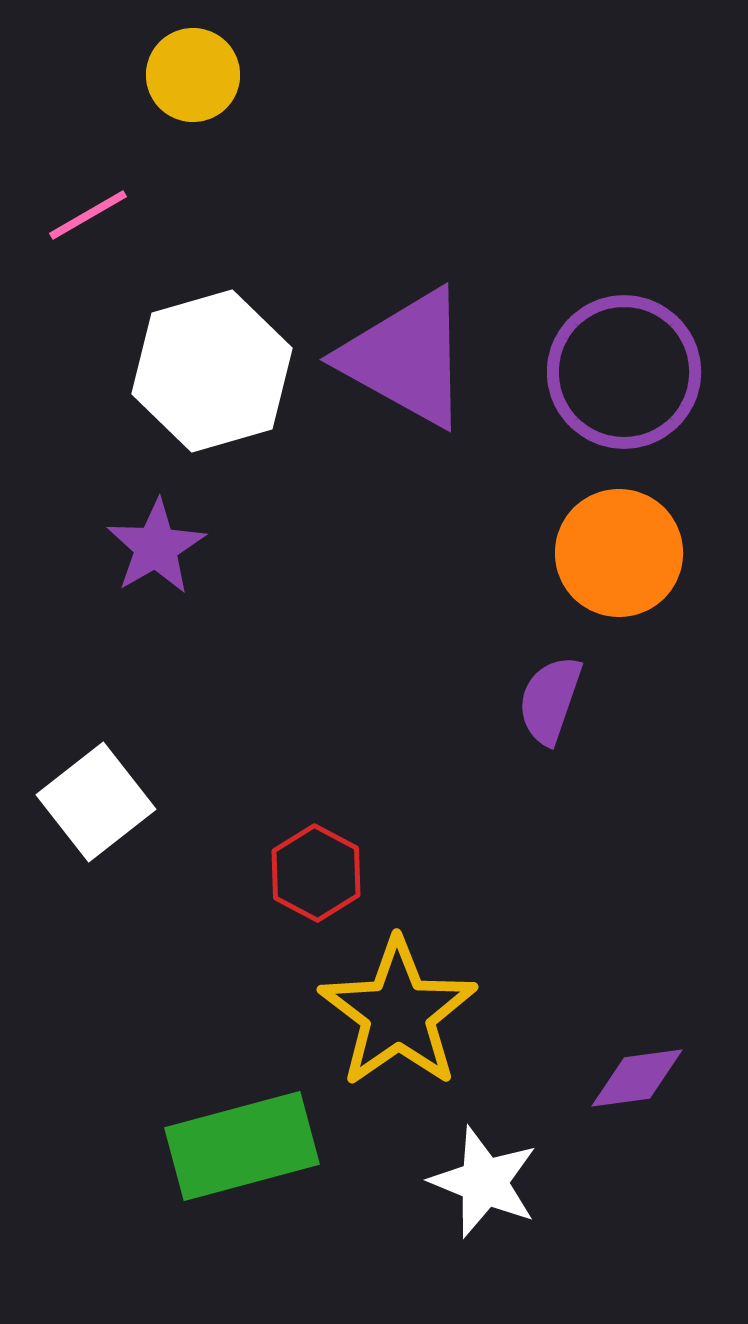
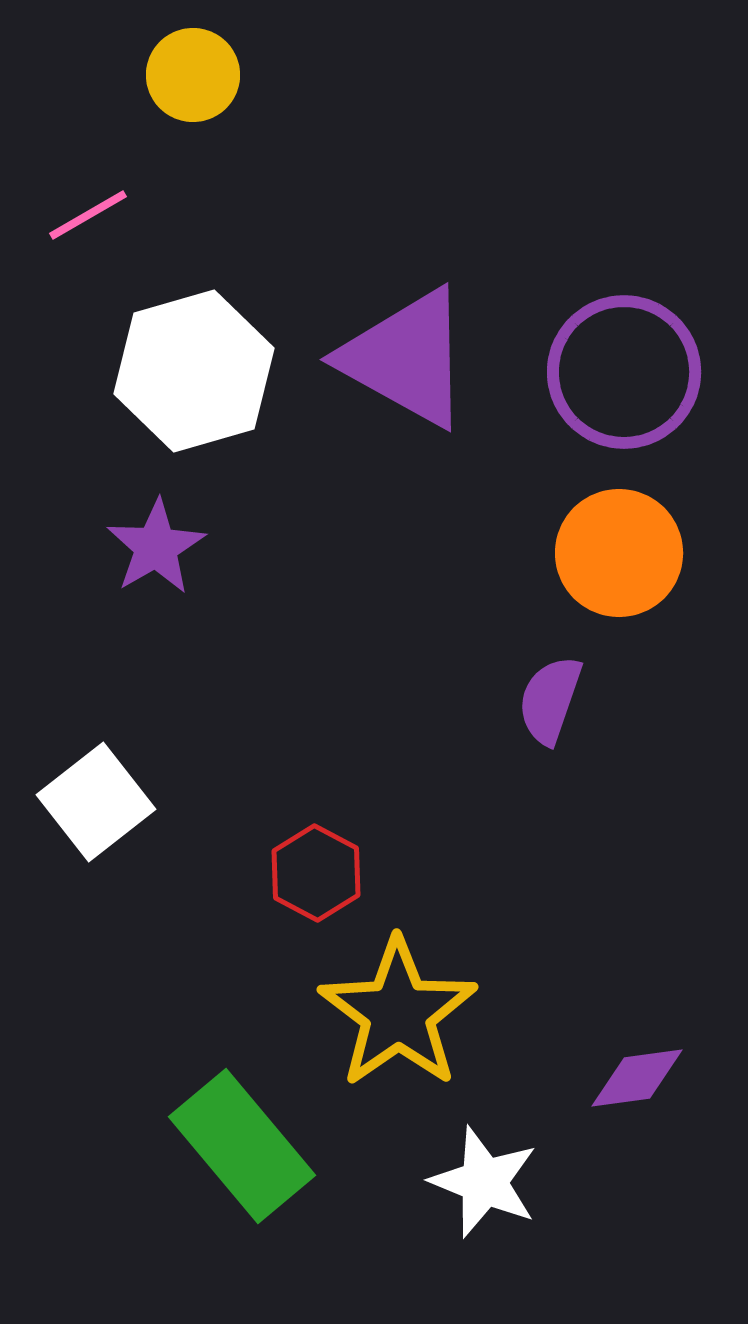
white hexagon: moved 18 px left
green rectangle: rotated 65 degrees clockwise
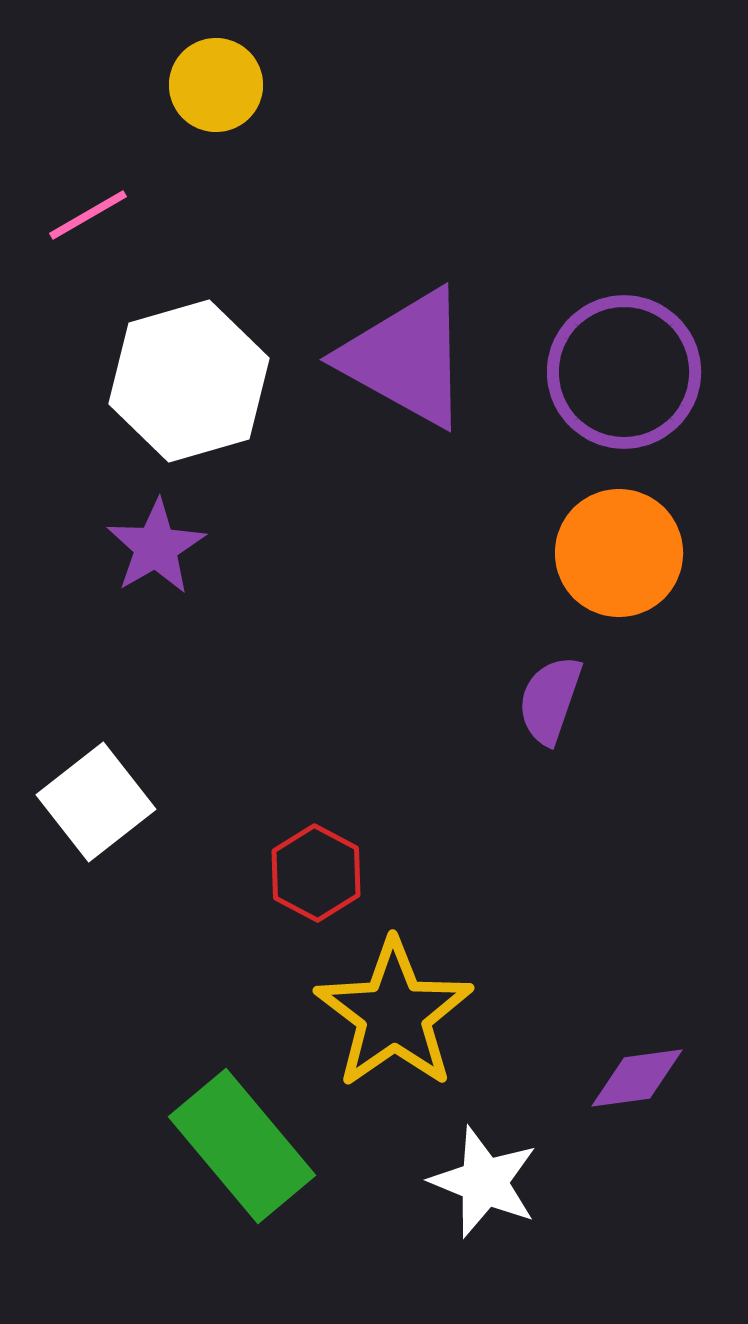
yellow circle: moved 23 px right, 10 px down
white hexagon: moved 5 px left, 10 px down
yellow star: moved 4 px left, 1 px down
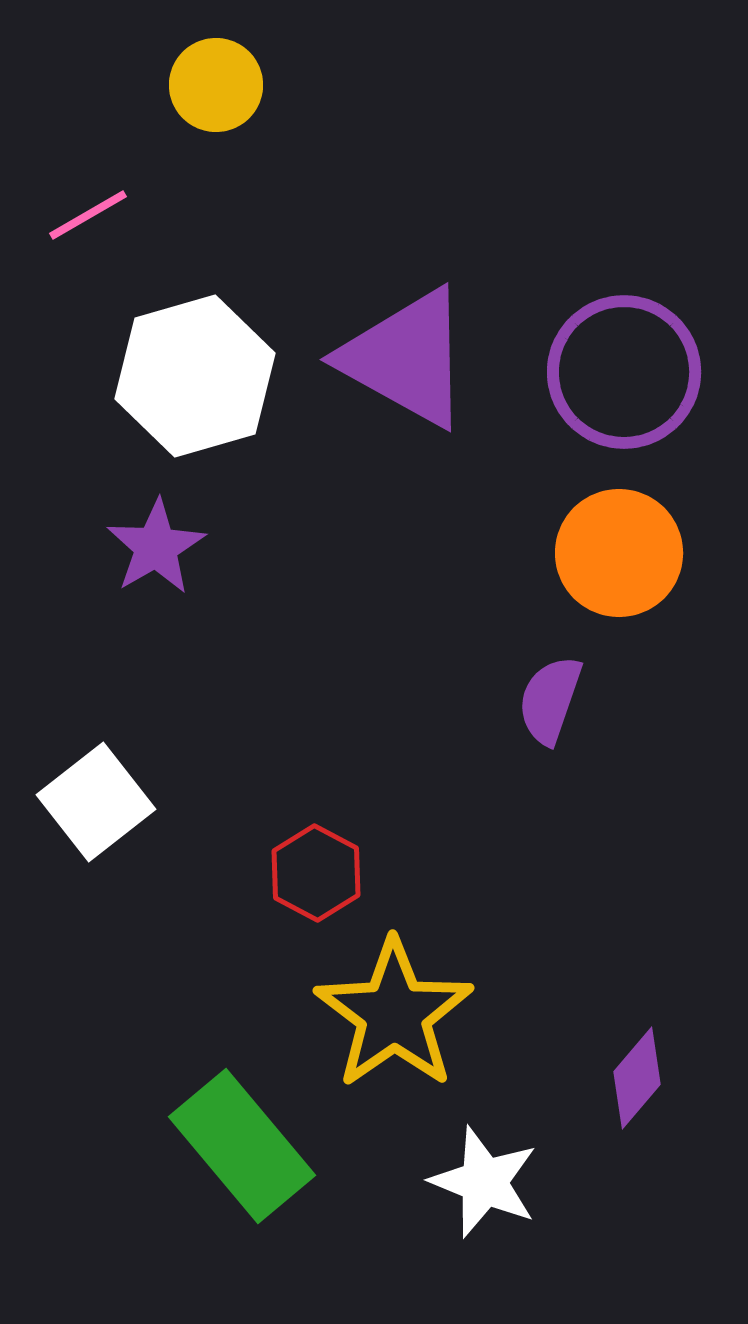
white hexagon: moved 6 px right, 5 px up
purple diamond: rotated 42 degrees counterclockwise
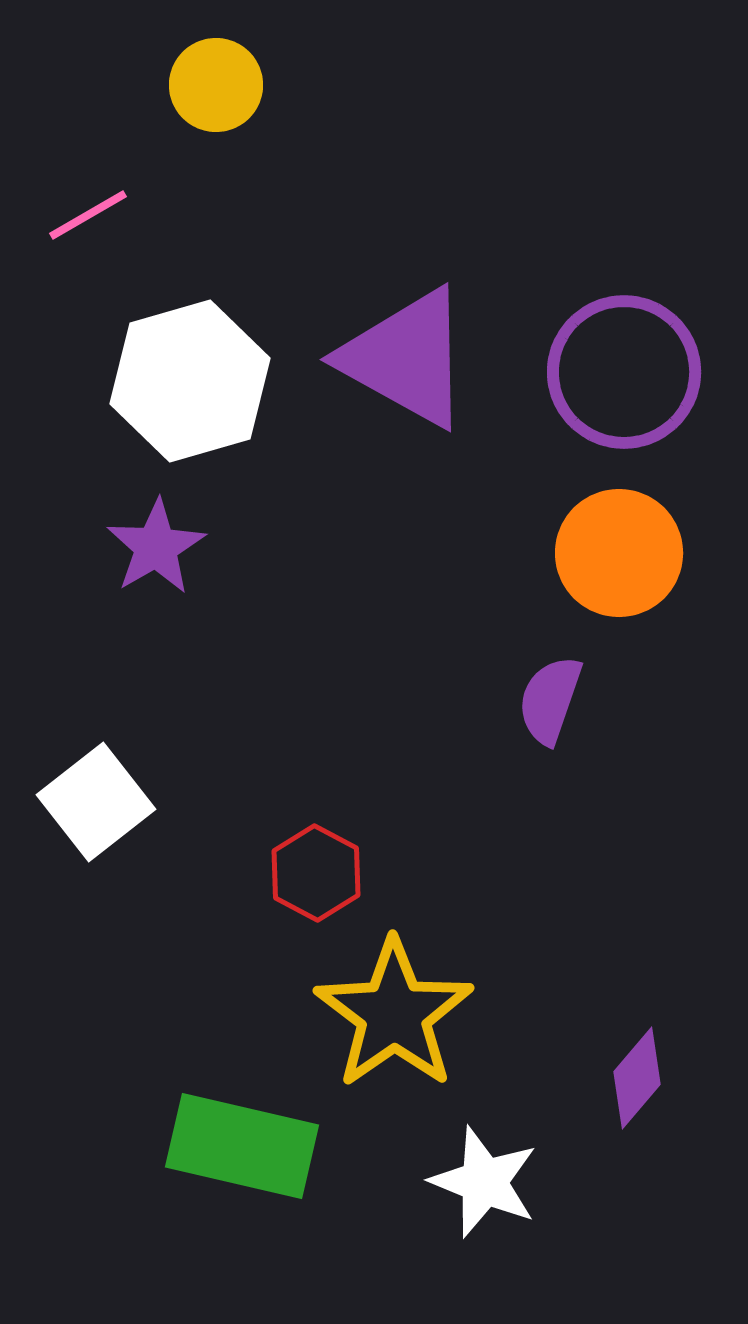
white hexagon: moved 5 px left, 5 px down
green rectangle: rotated 37 degrees counterclockwise
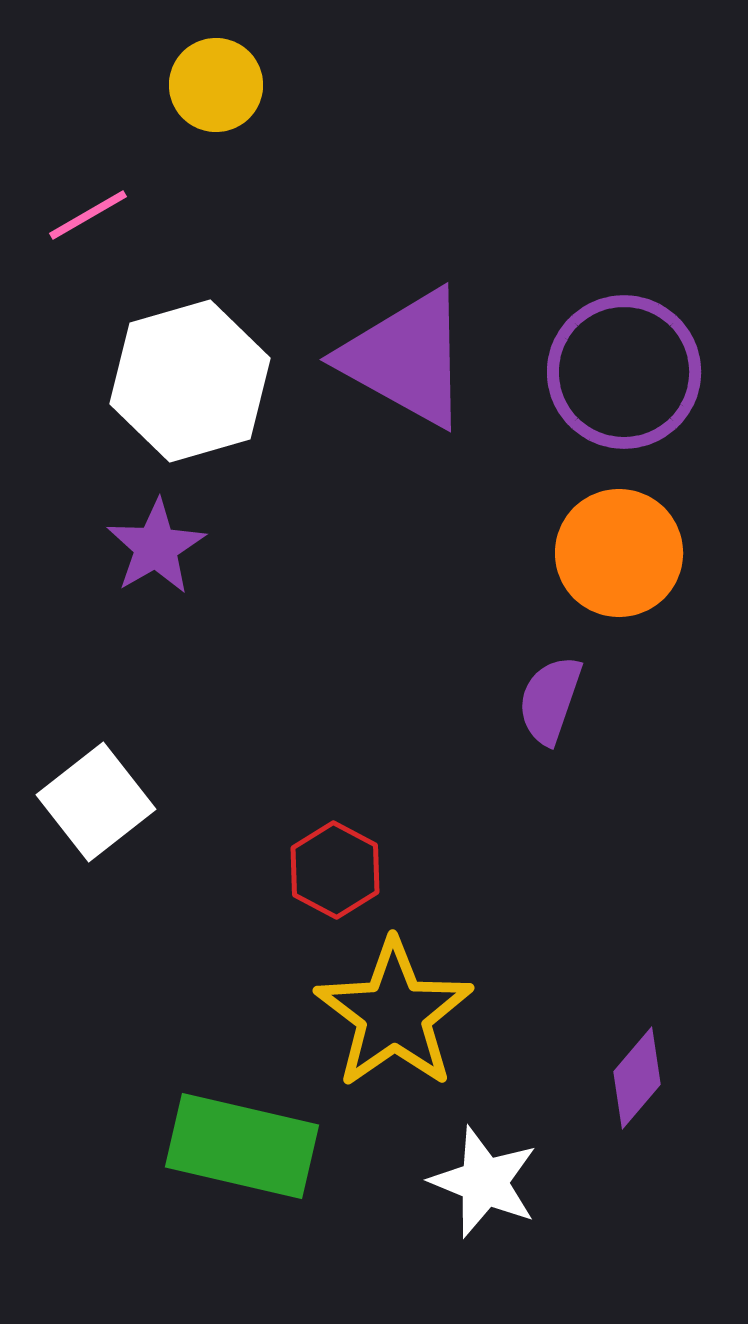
red hexagon: moved 19 px right, 3 px up
